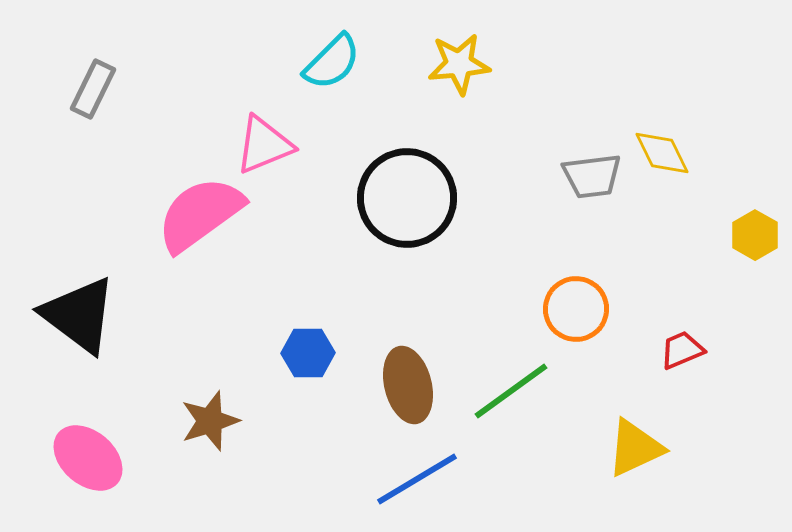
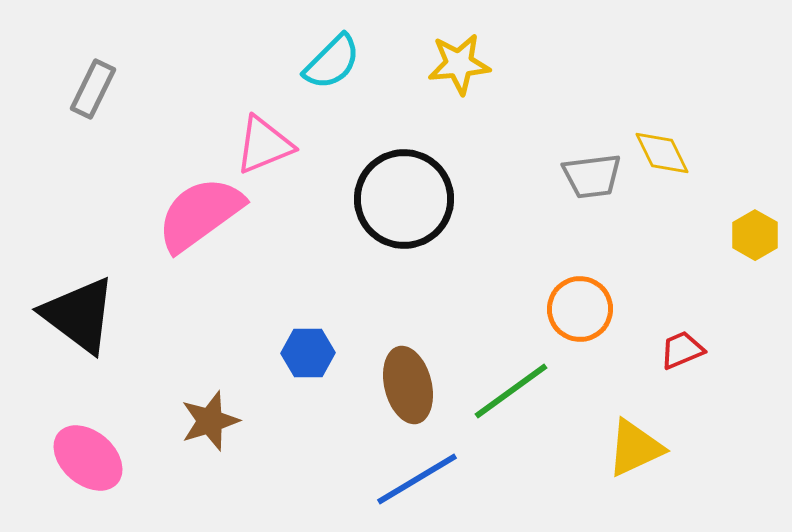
black circle: moved 3 px left, 1 px down
orange circle: moved 4 px right
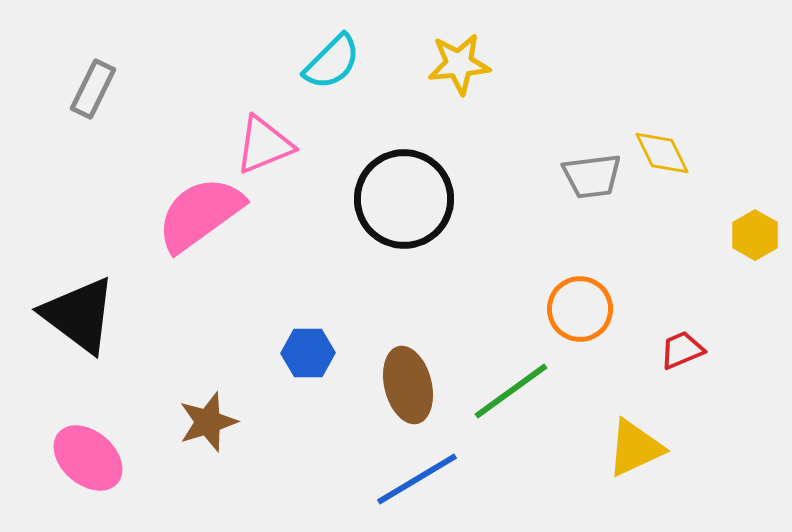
brown star: moved 2 px left, 1 px down
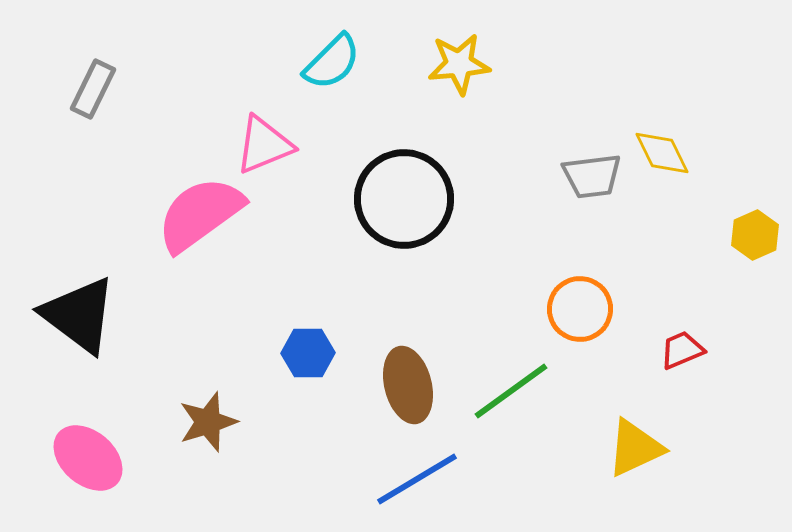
yellow hexagon: rotated 6 degrees clockwise
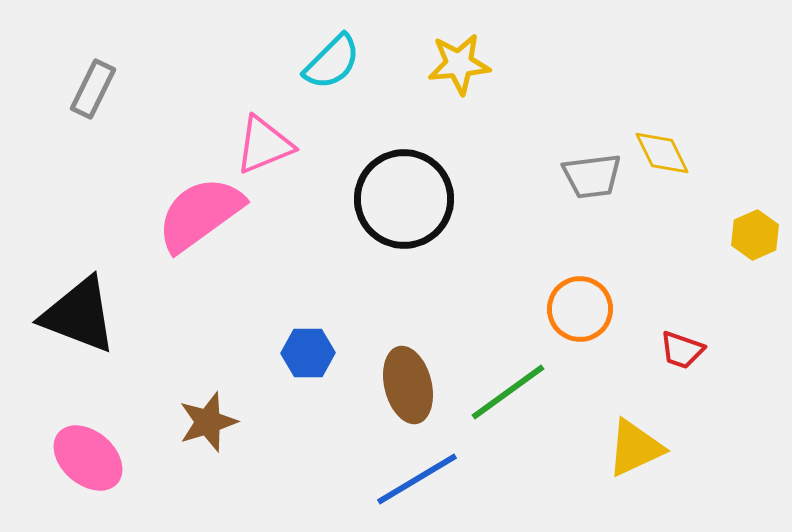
black triangle: rotated 16 degrees counterclockwise
red trapezoid: rotated 138 degrees counterclockwise
green line: moved 3 px left, 1 px down
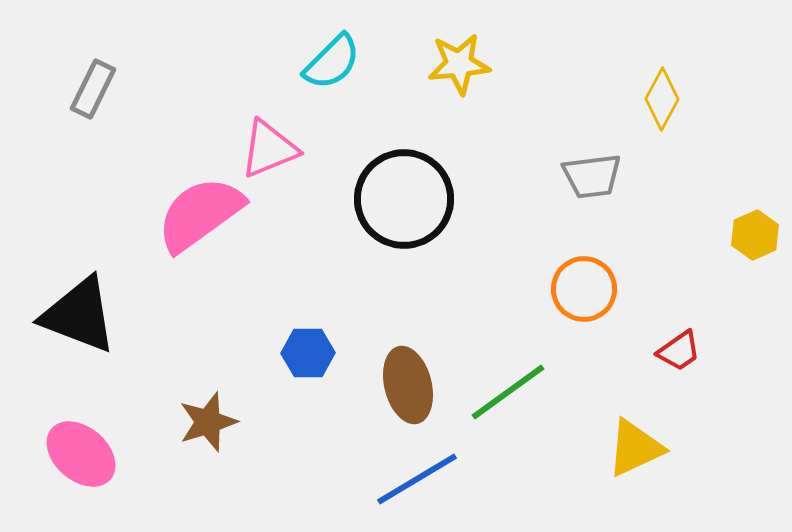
pink triangle: moved 5 px right, 4 px down
yellow diamond: moved 54 px up; rotated 54 degrees clockwise
orange circle: moved 4 px right, 20 px up
red trapezoid: moved 3 px left, 1 px down; rotated 54 degrees counterclockwise
pink ellipse: moved 7 px left, 4 px up
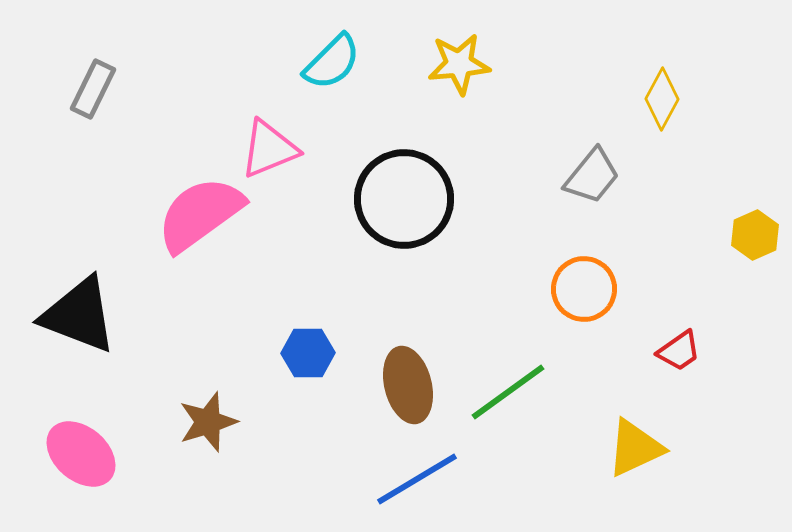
gray trapezoid: rotated 44 degrees counterclockwise
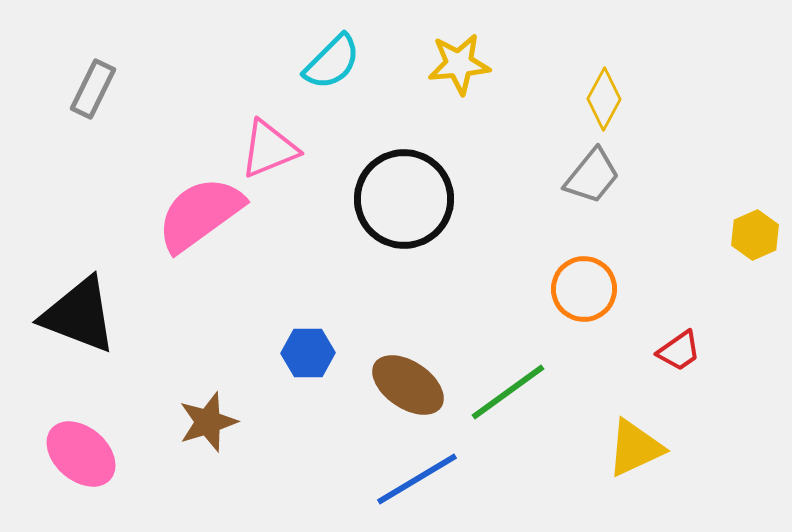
yellow diamond: moved 58 px left
brown ellipse: rotated 42 degrees counterclockwise
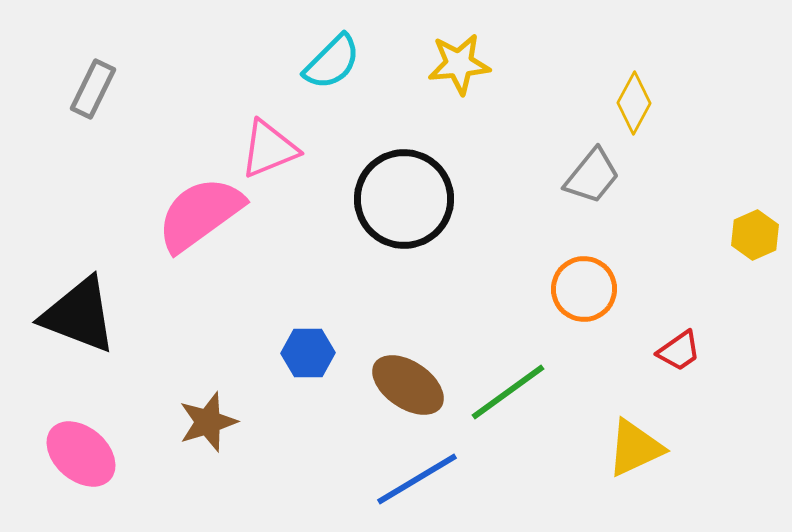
yellow diamond: moved 30 px right, 4 px down
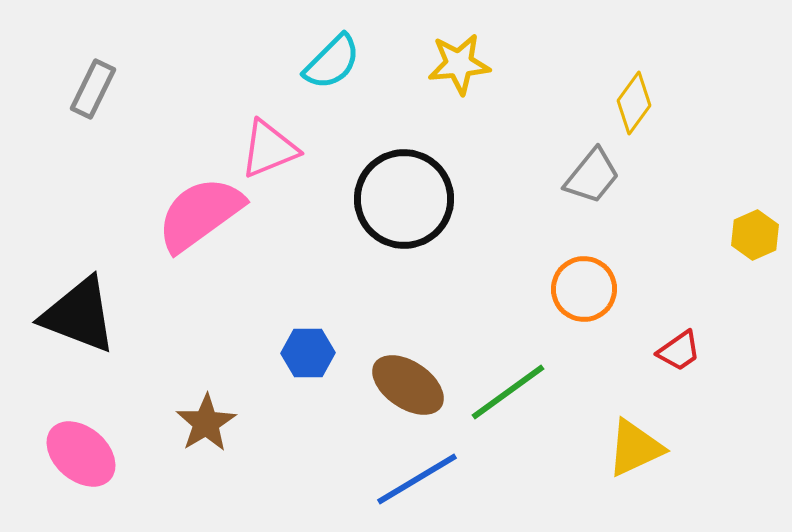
yellow diamond: rotated 8 degrees clockwise
brown star: moved 2 px left, 1 px down; rotated 14 degrees counterclockwise
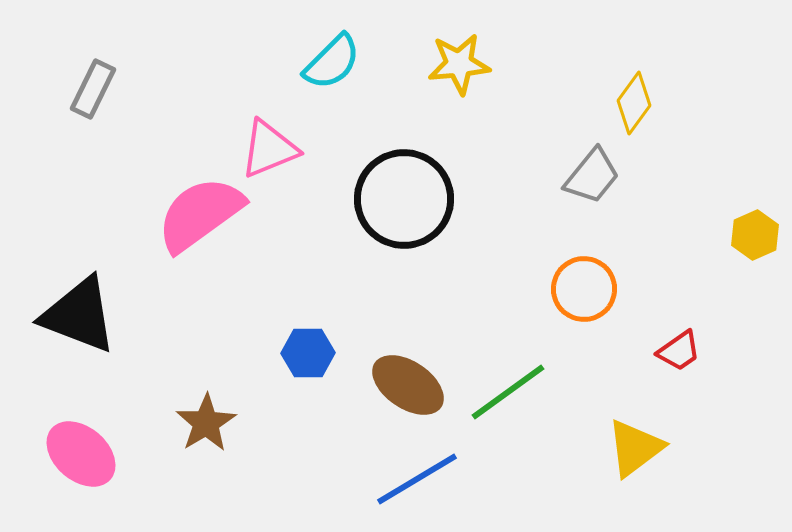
yellow triangle: rotated 12 degrees counterclockwise
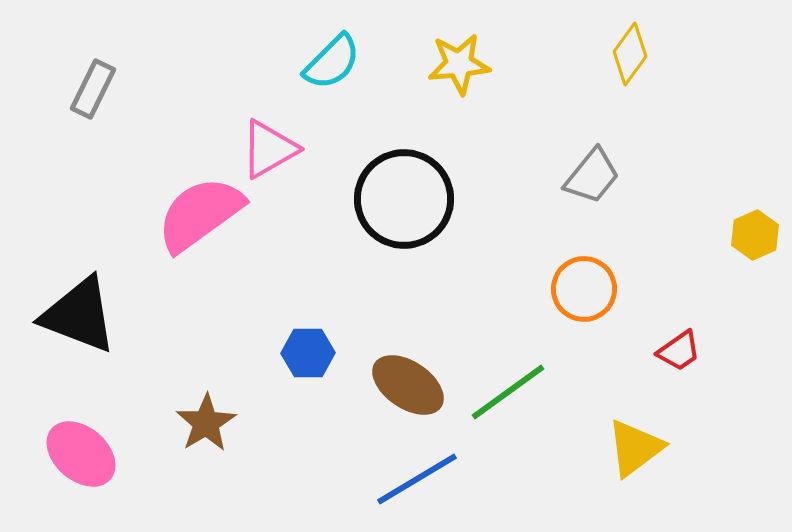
yellow diamond: moved 4 px left, 49 px up
pink triangle: rotated 8 degrees counterclockwise
